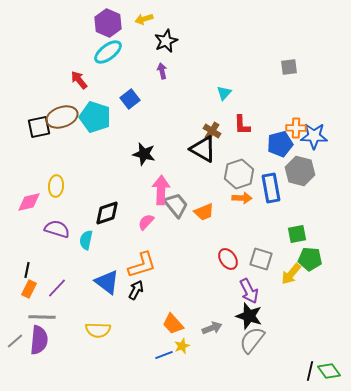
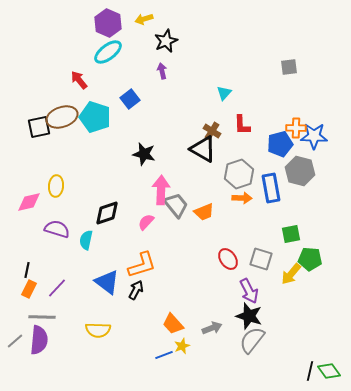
green square at (297, 234): moved 6 px left
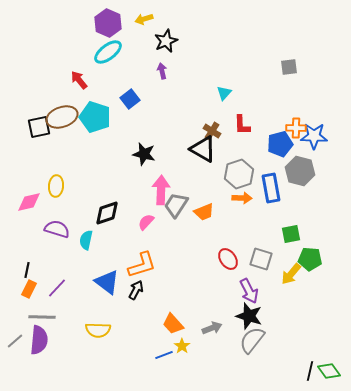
gray trapezoid at (176, 205): rotated 108 degrees counterclockwise
yellow star at (182, 346): rotated 14 degrees counterclockwise
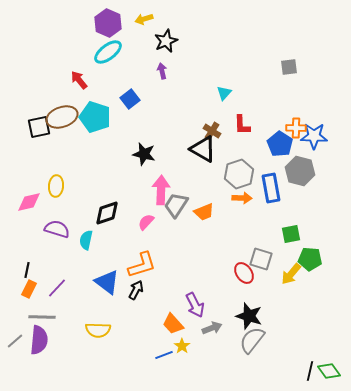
blue pentagon at (280, 144): rotated 25 degrees counterclockwise
red ellipse at (228, 259): moved 16 px right, 14 px down
purple arrow at (249, 291): moved 54 px left, 14 px down
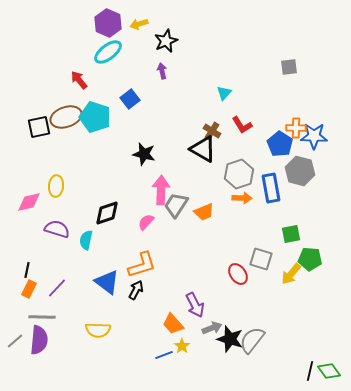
yellow arrow at (144, 19): moved 5 px left, 5 px down
brown ellipse at (62, 117): moved 4 px right
red L-shape at (242, 125): rotated 30 degrees counterclockwise
red ellipse at (244, 273): moved 6 px left, 1 px down
black star at (249, 316): moved 19 px left, 23 px down
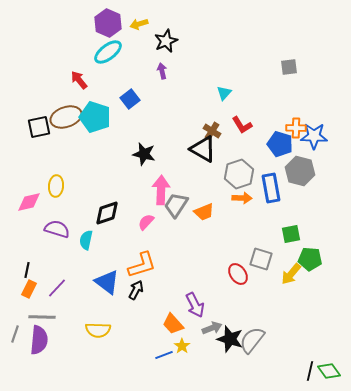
blue pentagon at (280, 144): rotated 15 degrees counterclockwise
gray line at (15, 341): moved 7 px up; rotated 30 degrees counterclockwise
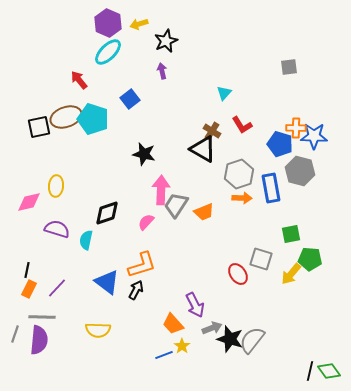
cyan ellipse at (108, 52): rotated 8 degrees counterclockwise
cyan pentagon at (95, 117): moved 2 px left, 2 px down
